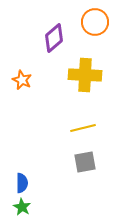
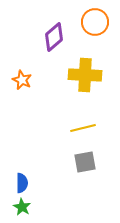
purple diamond: moved 1 px up
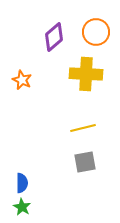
orange circle: moved 1 px right, 10 px down
yellow cross: moved 1 px right, 1 px up
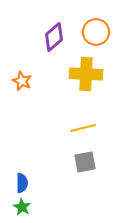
orange star: moved 1 px down
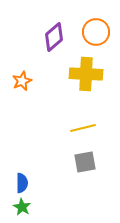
orange star: rotated 24 degrees clockwise
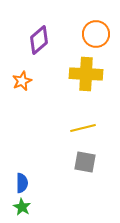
orange circle: moved 2 px down
purple diamond: moved 15 px left, 3 px down
gray square: rotated 20 degrees clockwise
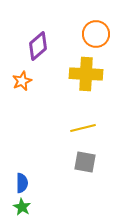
purple diamond: moved 1 px left, 6 px down
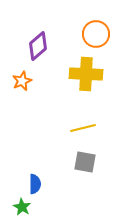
blue semicircle: moved 13 px right, 1 px down
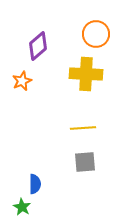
yellow line: rotated 10 degrees clockwise
gray square: rotated 15 degrees counterclockwise
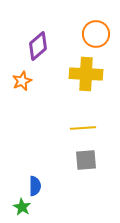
gray square: moved 1 px right, 2 px up
blue semicircle: moved 2 px down
